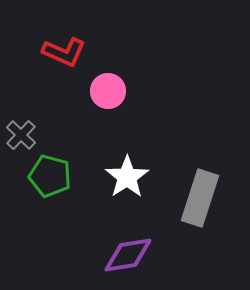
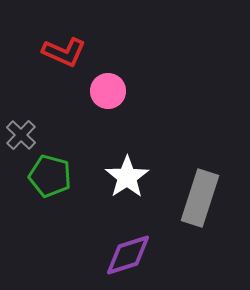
purple diamond: rotated 9 degrees counterclockwise
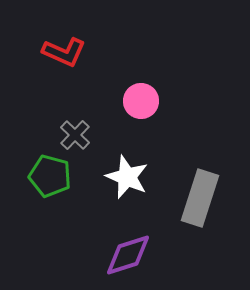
pink circle: moved 33 px right, 10 px down
gray cross: moved 54 px right
white star: rotated 15 degrees counterclockwise
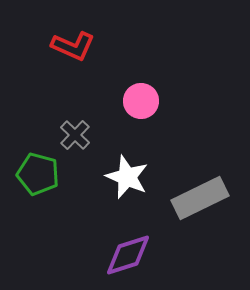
red L-shape: moved 9 px right, 6 px up
green pentagon: moved 12 px left, 2 px up
gray rectangle: rotated 46 degrees clockwise
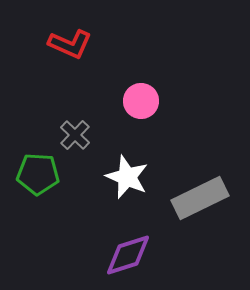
red L-shape: moved 3 px left, 2 px up
green pentagon: rotated 12 degrees counterclockwise
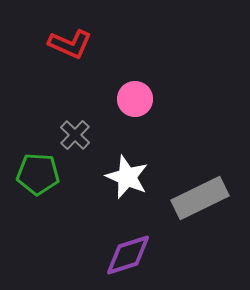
pink circle: moved 6 px left, 2 px up
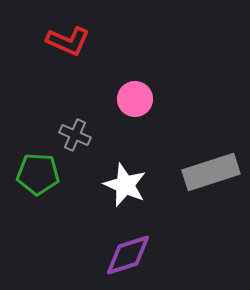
red L-shape: moved 2 px left, 3 px up
gray cross: rotated 20 degrees counterclockwise
white star: moved 2 px left, 8 px down
gray rectangle: moved 11 px right, 26 px up; rotated 8 degrees clockwise
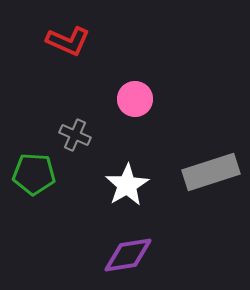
green pentagon: moved 4 px left
white star: moved 2 px right; rotated 18 degrees clockwise
purple diamond: rotated 9 degrees clockwise
